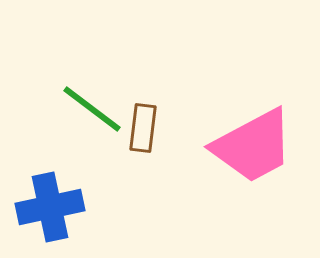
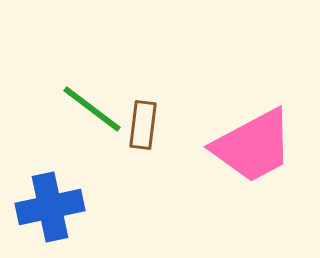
brown rectangle: moved 3 px up
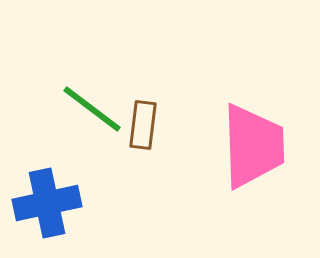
pink trapezoid: rotated 64 degrees counterclockwise
blue cross: moved 3 px left, 4 px up
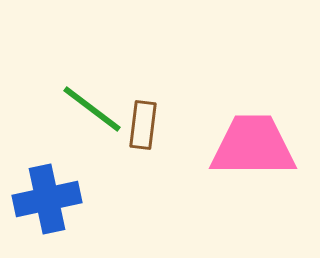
pink trapezoid: rotated 88 degrees counterclockwise
blue cross: moved 4 px up
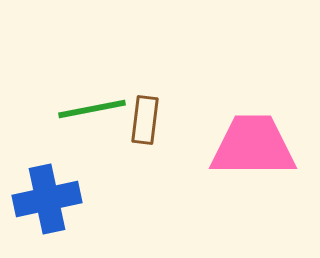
green line: rotated 48 degrees counterclockwise
brown rectangle: moved 2 px right, 5 px up
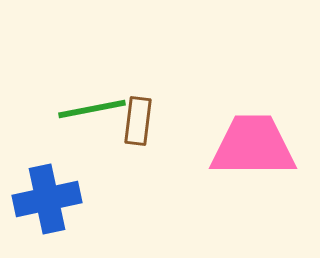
brown rectangle: moved 7 px left, 1 px down
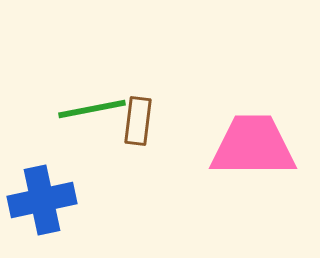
blue cross: moved 5 px left, 1 px down
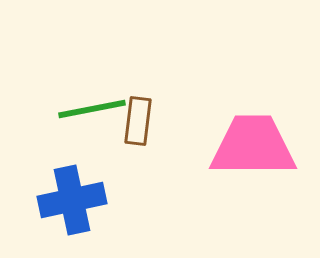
blue cross: moved 30 px right
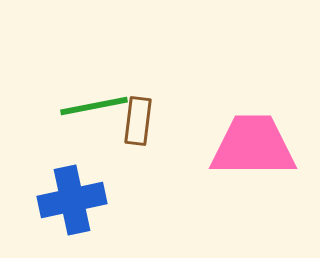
green line: moved 2 px right, 3 px up
